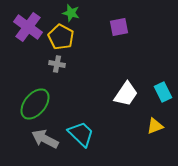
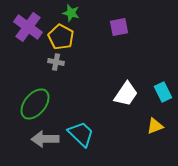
gray cross: moved 1 px left, 2 px up
gray arrow: rotated 28 degrees counterclockwise
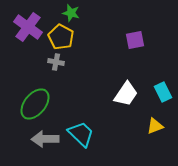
purple square: moved 16 px right, 13 px down
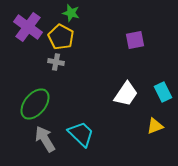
gray arrow: rotated 60 degrees clockwise
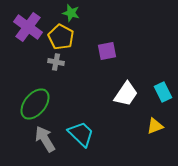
purple square: moved 28 px left, 11 px down
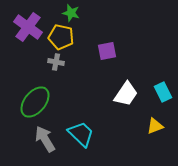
yellow pentagon: rotated 15 degrees counterclockwise
green ellipse: moved 2 px up
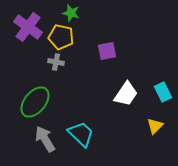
yellow triangle: rotated 24 degrees counterclockwise
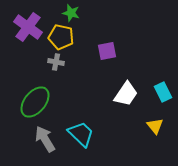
yellow triangle: rotated 24 degrees counterclockwise
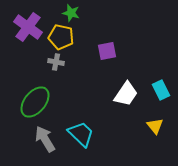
cyan rectangle: moved 2 px left, 2 px up
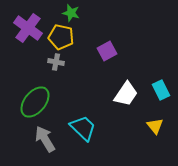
purple cross: moved 1 px down
purple square: rotated 18 degrees counterclockwise
cyan trapezoid: moved 2 px right, 6 px up
